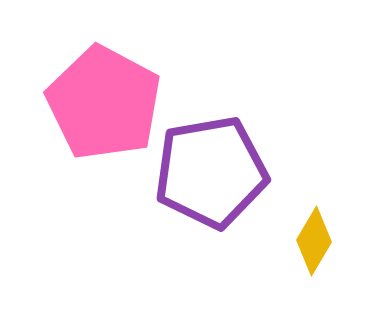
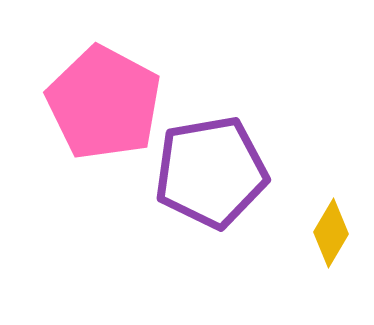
yellow diamond: moved 17 px right, 8 px up
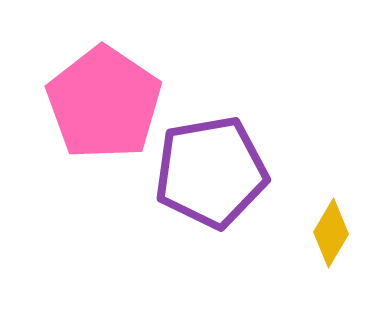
pink pentagon: rotated 6 degrees clockwise
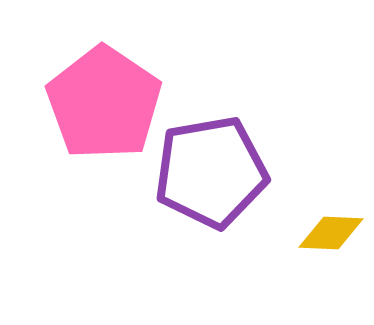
yellow diamond: rotated 62 degrees clockwise
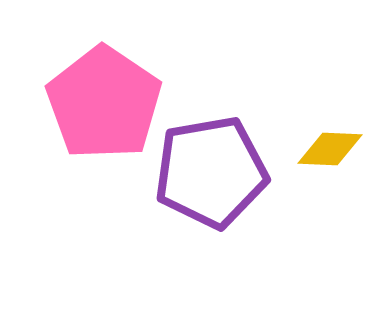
yellow diamond: moved 1 px left, 84 px up
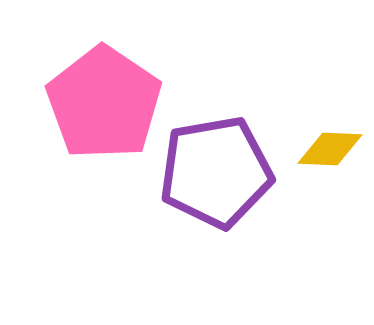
purple pentagon: moved 5 px right
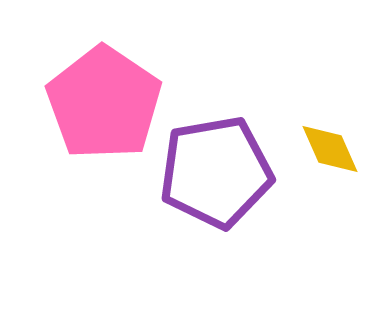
yellow diamond: rotated 64 degrees clockwise
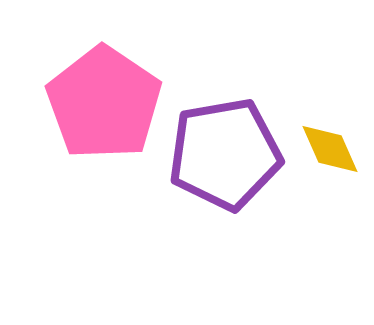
purple pentagon: moved 9 px right, 18 px up
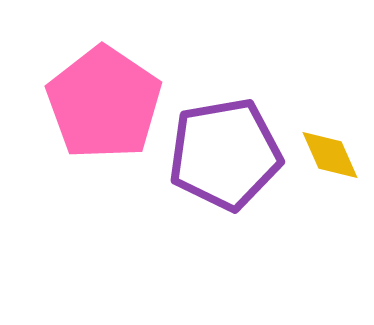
yellow diamond: moved 6 px down
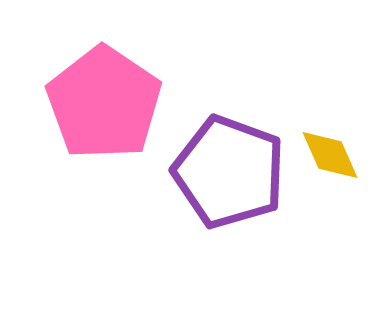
purple pentagon: moved 4 px right, 18 px down; rotated 30 degrees clockwise
